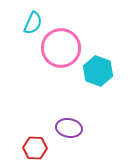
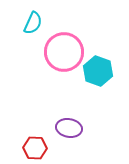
pink circle: moved 3 px right, 4 px down
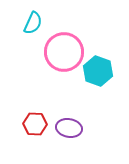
red hexagon: moved 24 px up
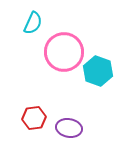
red hexagon: moved 1 px left, 6 px up; rotated 10 degrees counterclockwise
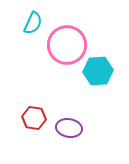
pink circle: moved 3 px right, 7 px up
cyan hexagon: rotated 24 degrees counterclockwise
red hexagon: rotated 15 degrees clockwise
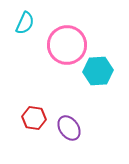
cyan semicircle: moved 8 px left
purple ellipse: rotated 45 degrees clockwise
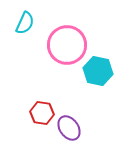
cyan hexagon: rotated 16 degrees clockwise
red hexagon: moved 8 px right, 5 px up
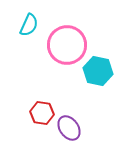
cyan semicircle: moved 4 px right, 2 px down
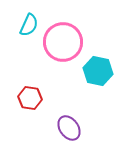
pink circle: moved 4 px left, 3 px up
red hexagon: moved 12 px left, 15 px up
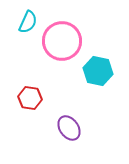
cyan semicircle: moved 1 px left, 3 px up
pink circle: moved 1 px left, 1 px up
